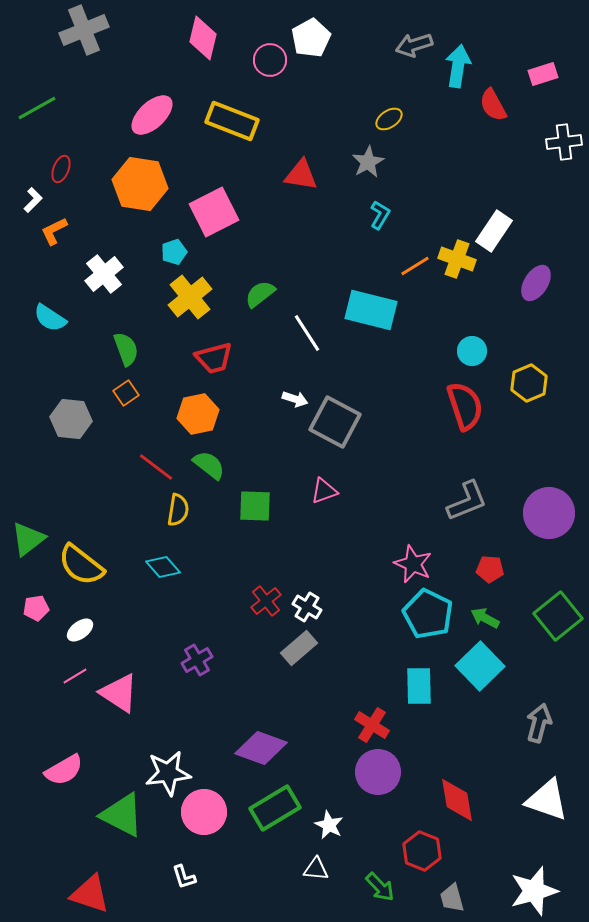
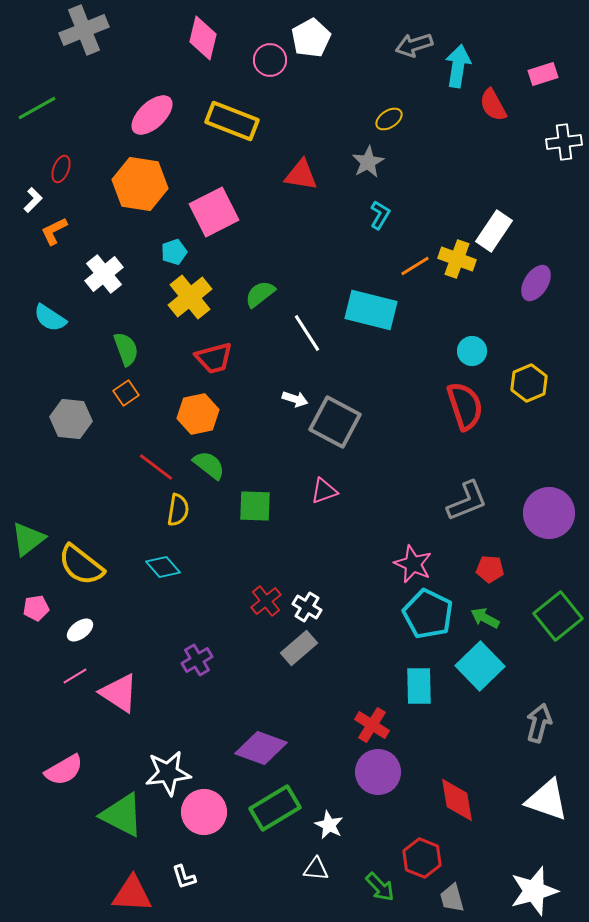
red hexagon at (422, 851): moved 7 px down
red triangle at (90, 894): moved 42 px right; rotated 15 degrees counterclockwise
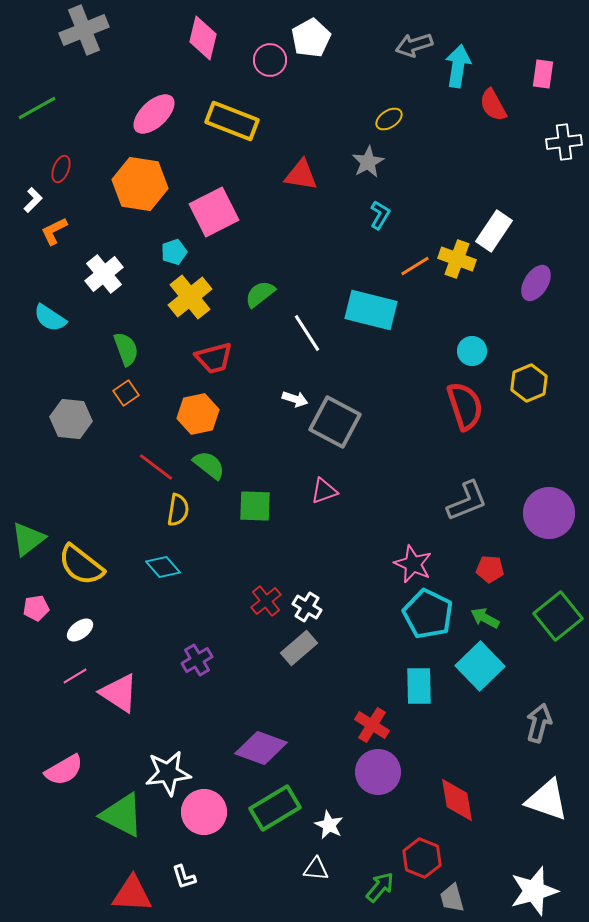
pink rectangle at (543, 74): rotated 64 degrees counterclockwise
pink ellipse at (152, 115): moved 2 px right, 1 px up
green arrow at (380, 887): rotated 96 degrees counterclockwise
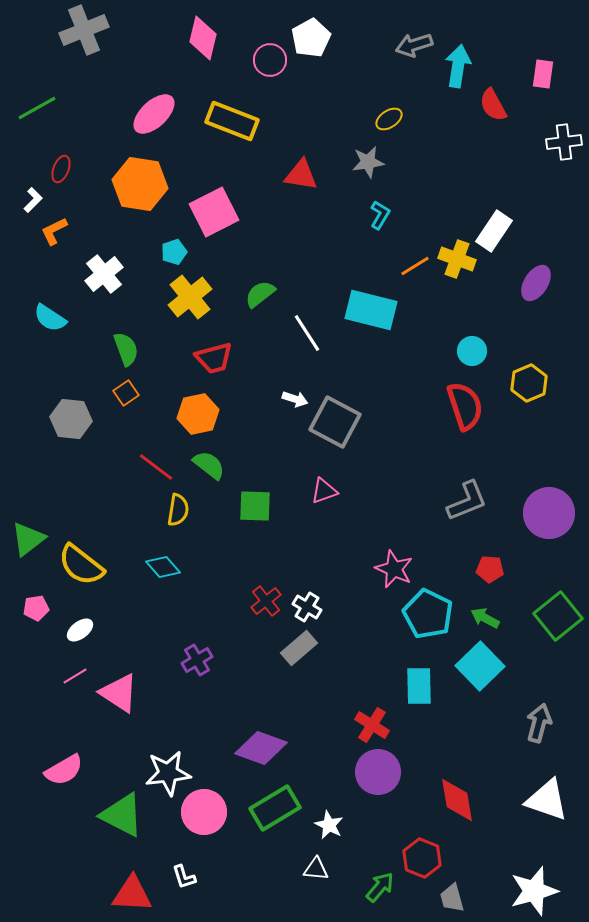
gray star at (368, 162): rotated 20 degrees clockwise
pink star at (413, 564): moved 19 px left, 5 px down
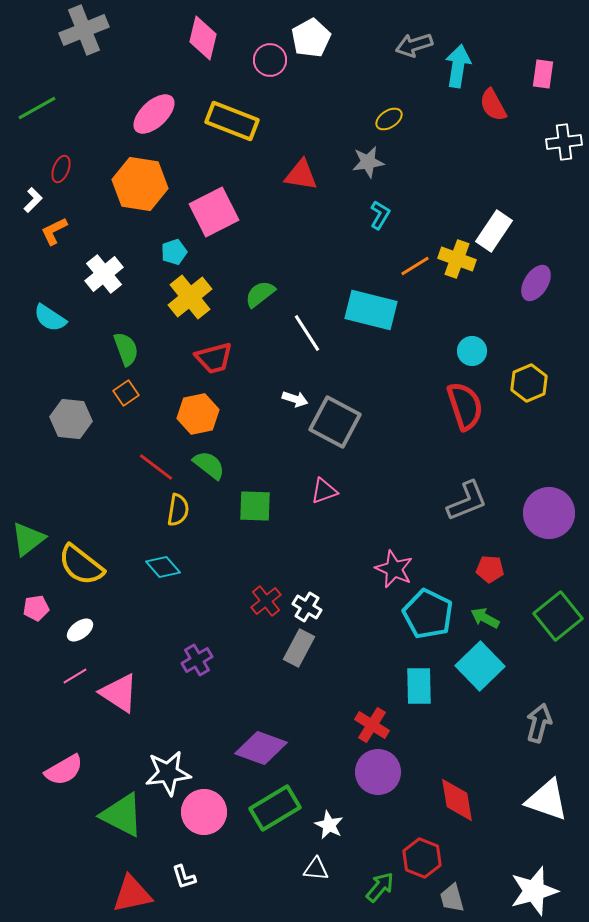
gray rectangle at (299, 648): rotated 21 degrees counterclockwise
red triangle at (132, 894): rotated 15 degrees counterclockwise
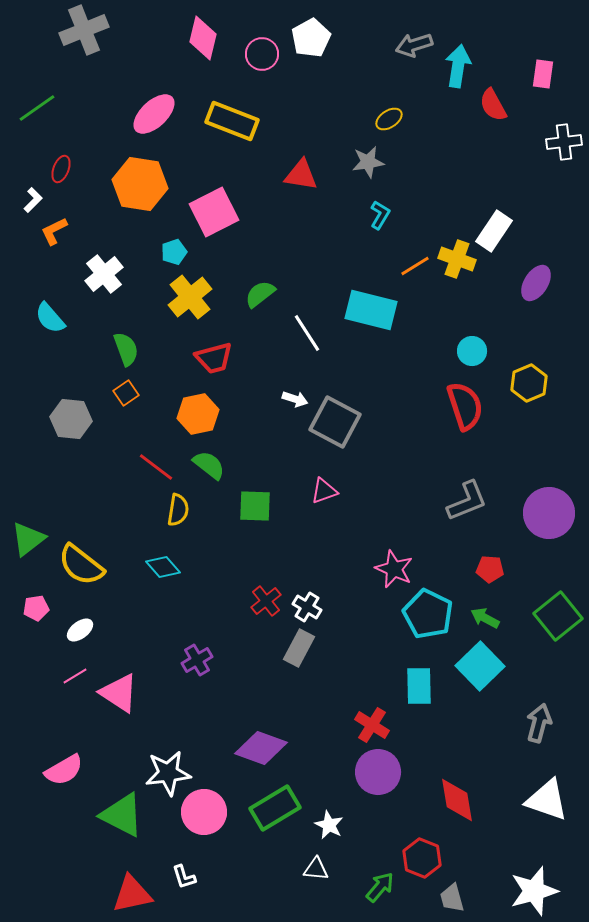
pink circle at (270, 60): moved 8 px left, 6 px up
green line at (37, 108): rotated 6 degrees counterclockwise
cyan semicircle at (50, 318): rotated 16 degrees clockwise
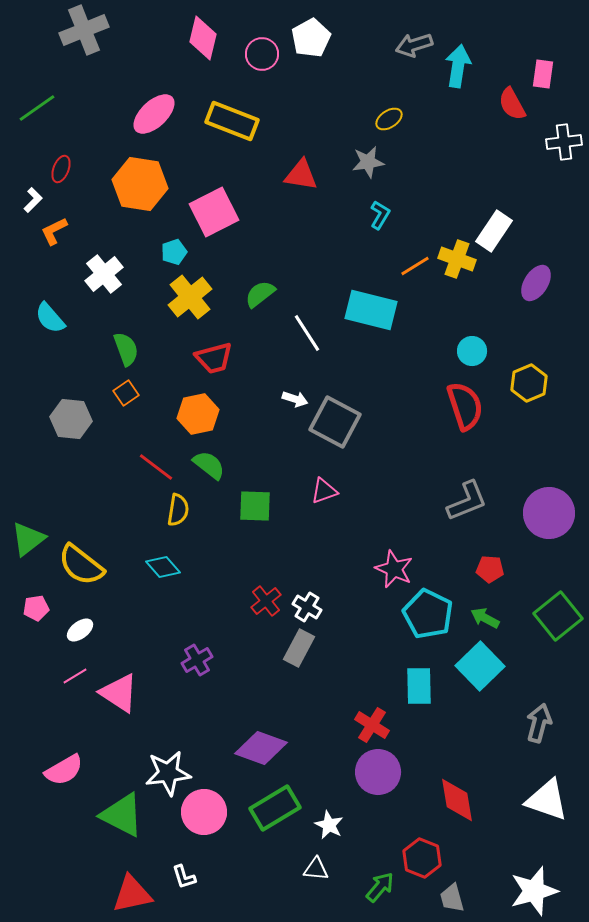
red semicircle at (493, 105): moved 19 px right, 1 px up
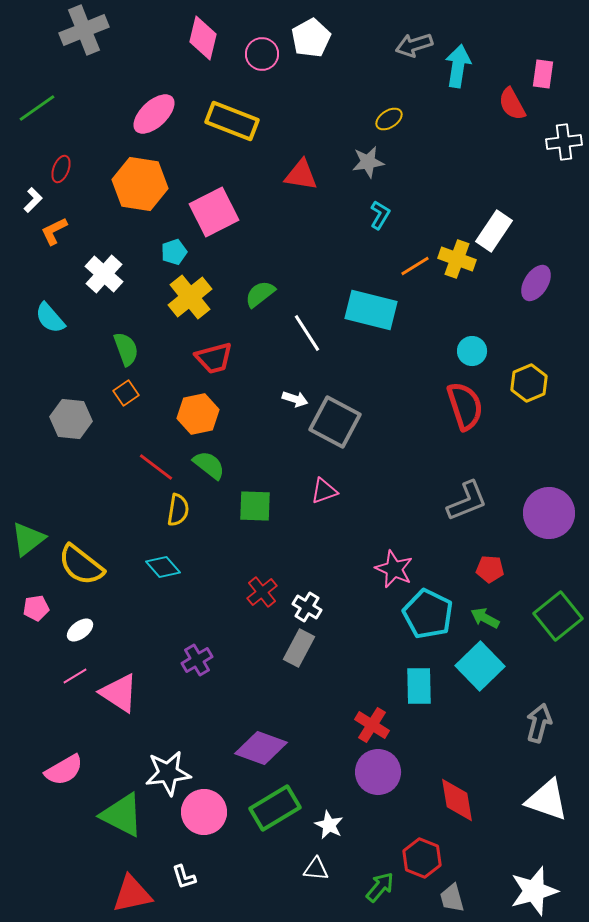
white cross at (104, 274): rotated 9 degrees counterclockwise
red cross at (266, 601): moved 4 px left, 9 px up
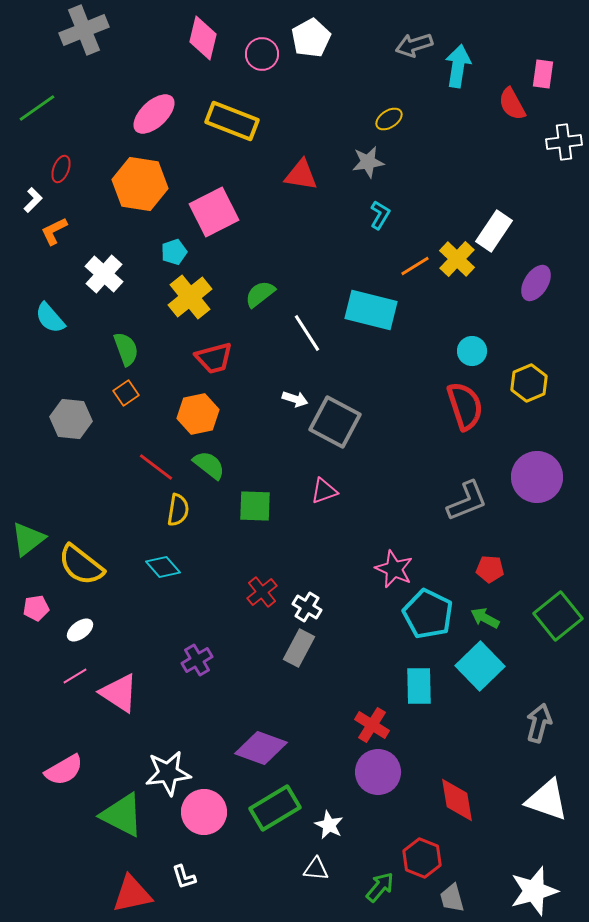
yellow cross at (457, 259): rotated 24 degrees clockwise
purple circle at (549, 513): moved 12 px left, 36 px up
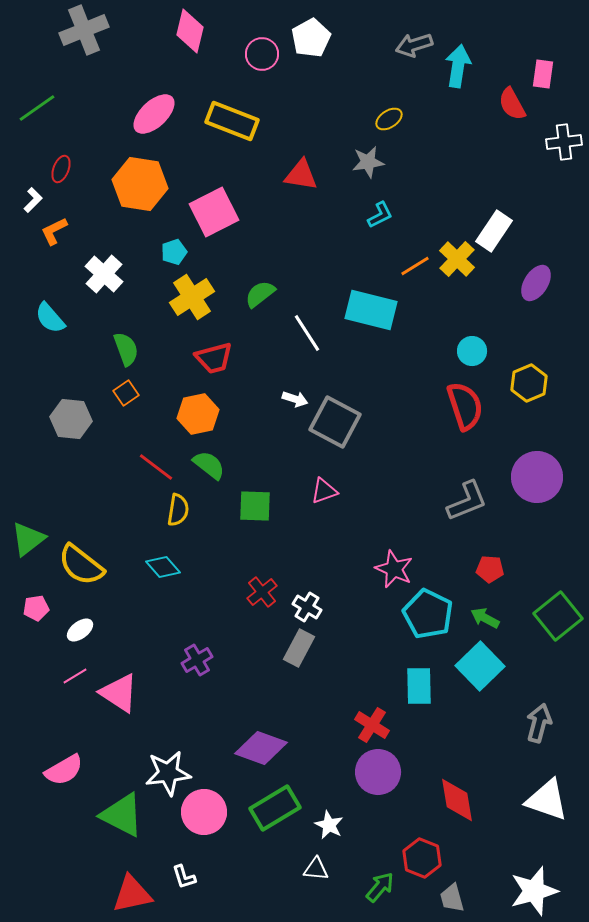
pink diamond at (203, 38): moved 13 px left, 7 px up
cyan L-shape at (380, 215): rotated 32 degrees clockwise
yellow cross at (190, 297): moved 2 px right; rotated 6 degrees clockwise
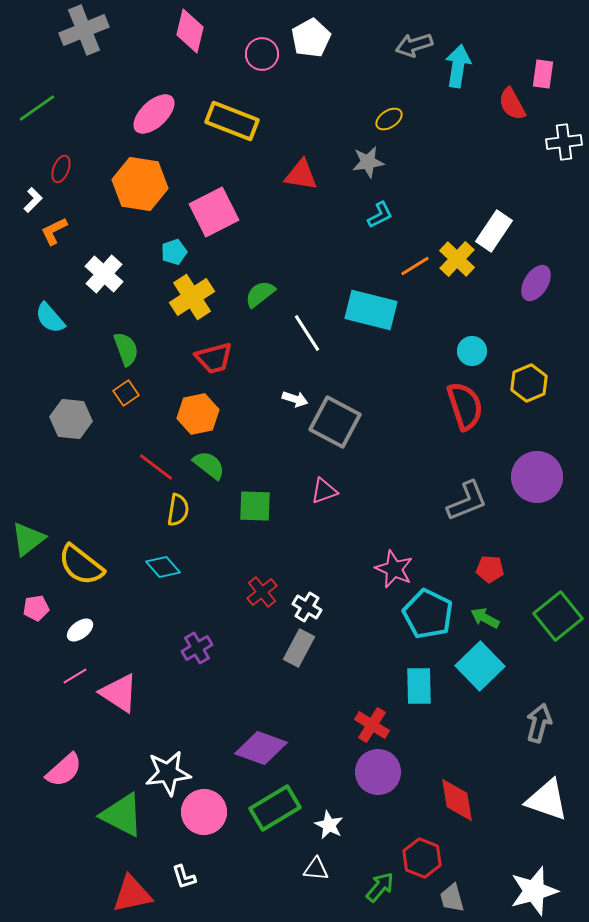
purple cross at (197, 660): moved 12 px up
pink semicircle at (64, 770): rotated 12 degrees counterclockwise
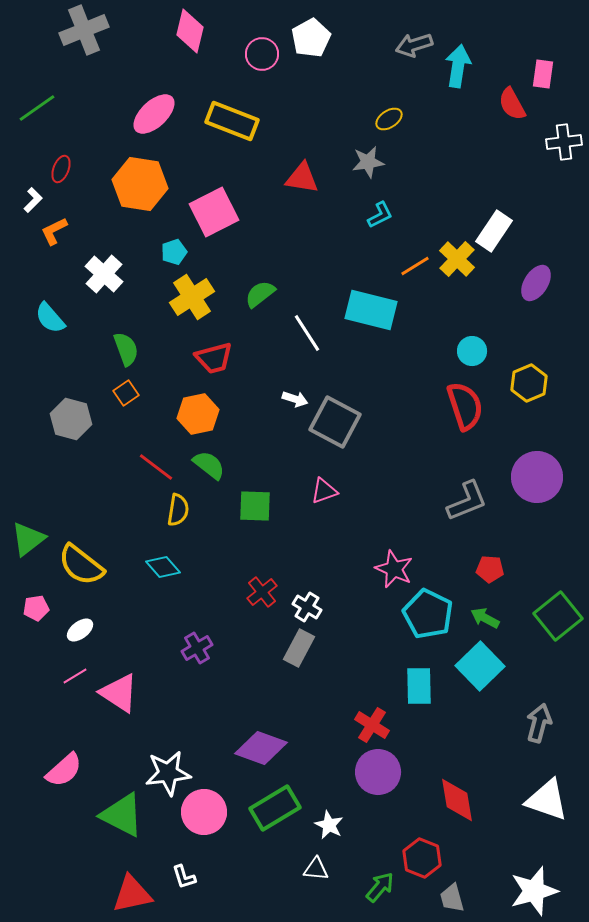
red triangle at (301, 175): moved 1 px right, 3 px down
gray hexagon at (71, 419): rotated 9 degrees clockwise
